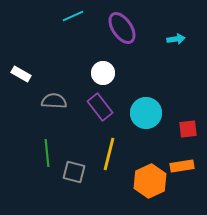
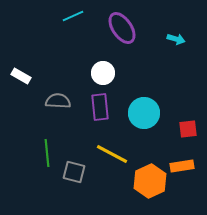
cyan arrow: rotated 24 degrees clockwise
white rectangle: moved 2 px down
gray semicircle: moved 4 px right
purple rectangle: rotated 32 degrees clockwise
cyan circle: moved 2 px left
yellow line: moved 3 px right; rotated 76 degrees counterclockwise
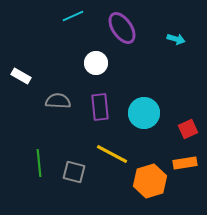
white circle: moved 7 px left, 10 px up
red square: rotated 18 degrees counterclockwise
green line: moved 8 px left, 10 px down
orange rectangle: moved 3 px right, 3 px up
orange hexagon: rotated 8 degrees clockwise
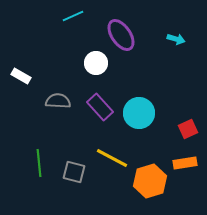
purple ellipse: moved 1 px left, 7 px down
purple rectangle: rotated 36 degrees counterclockwise
cyan circle: moved 5 px left
yellow line: moved 4 px down
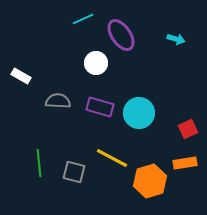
cyan line: moved 10 px right, 3 px down
purple rectangle: rotated 32 degrees counterclockwise
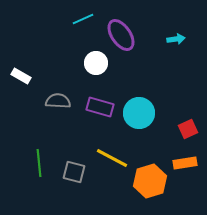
cyan arrow: rotated 24 degrees counterclockwise
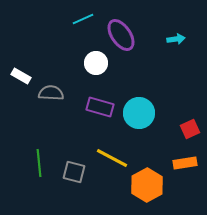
gray semicircle: moved 7 px left, 8 px up
red square: moved 2 px right
orange hexagon: moved 3 px left, 4 px down; rotated 12 degrees counterclockwise
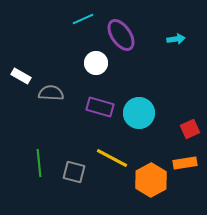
orange hexagon: moved 4 px right, 5 px up
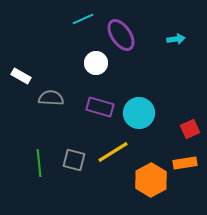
gray semicircle: moved 5 px down
yellow line: moved 1 px right, 6 px up; rotated 60 degrees counterclockwise
gray square: moved 12 px up
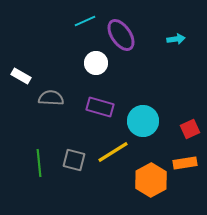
cyan line: moved 2 px right, 2 px down
cyan circle: moved 4 px right, 8 px down
